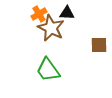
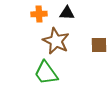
orange cross: rotated 28 degrees clockwise
brown star: moved 5 px right, 13 px down
green trapezoid: moved 2 px left, 3 px down
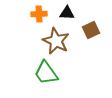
brown square: moved 8 px left, 15 px up; rotated 24 degrees counterclockwise
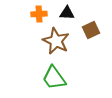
green trapezoid: moved 8 px right, 5 px down
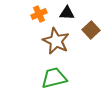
orange cross: rotated 21 degrees counterclockwise
brown square: rotated 18 degrees counterclockwise
green trapezoid: rotated 112 degrees clockwise
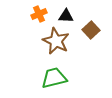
black triangle: moved 1 px left, 3 px down
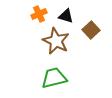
black triangle: rotated 14 degrees clockwise
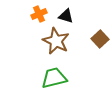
brown square: moved 9 px right, 9 px down
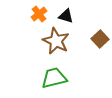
orange cross: rotated 14 degrees counterclockwise
